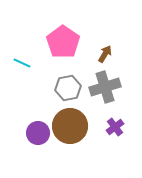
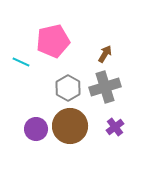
pink pentagon: moved 10 px left, 1 px up; rotated 24 degrees clockwise
cyan line: moved 1 px left, 1 px up
gray hexagon: rotated 20 degrees counterclockwise
purple circle: moved 2 px left, 4 px up
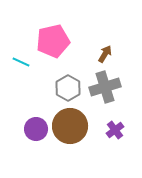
purple cross: moved 3 px down
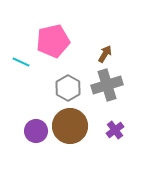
gray cross: moved 2 px right, 2 px up
purple circle: moved 2 px down
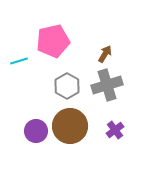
cyan line: moved 2 px left, 1 px up; rotated 42 degrees counterclockwise
gray hexagon: moved 1 px left, 2 px up
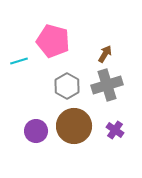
pink pentagon: rotated 28 degrees clockwise
brown circle: moved 4 px right
purple cross: rotated 18 degrees counterclockwise
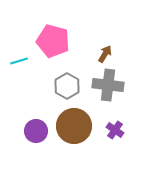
gray cross: moved 1 px right; rotated 24 degrees clockwise
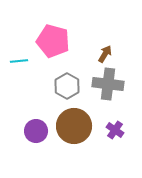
cyan line: rotated 12 degrees clockwise
gray cross: moved 1 px up
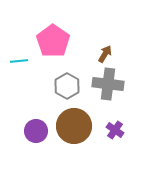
pink pentagon: rotated 20 degrees clockwise
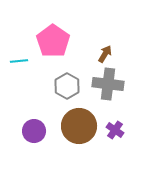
brown circle: moved 5 px right
purple circle: moved 2 px left
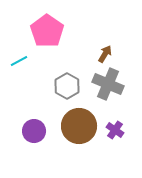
pink pentagon: moved 6 px left, 10 px up
cyan line: rotated 24 degrees counterclockwise
gray cross: rotated 16 degrees clockwise
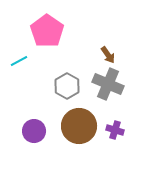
brown arrow: moved 3 px right, 1 px down; rotated 114 degrees clockwise
purple cross: rotated 18 degrees counterclockwise
